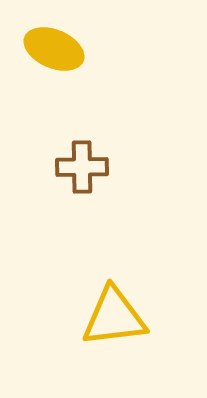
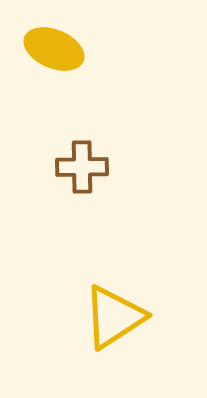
yellow triangle: rotated 26 degrees counterclockwise
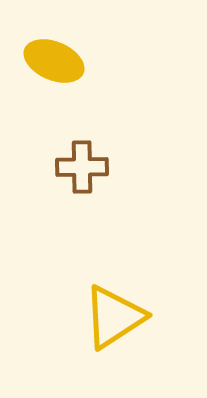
yellow ellipse: moved 12 px down
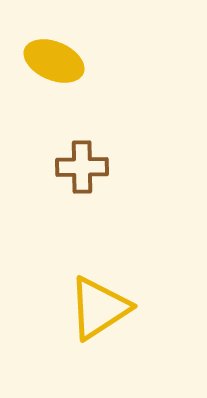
yellow triangle: moved 15 px left, 9 px up
